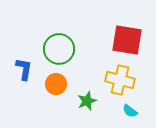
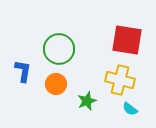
blue L-shape: moved 1 px left, 2 px down
cyan semicircle: moved 2 px up
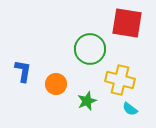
red square: moved 17 px up
green circle: moved 31 px right
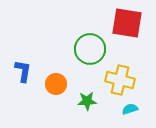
green star: rotated 18 degrees clockwise
cyan semicircle: rotated 126 degrees clockwise
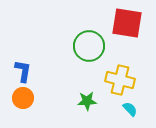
green circle: moved 1 px left, 3 px up
orange circle: moved 33 px left, 14 px down
cyan semicircle: rotated 63 degrees clockwise
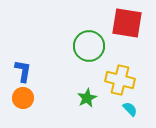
green star: moved 3 px up; rotated 24 degrees counterclockwise
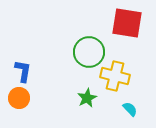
green circle: moved 6 px down
yellow cross: moved 5 px left, 4 px up
orange circle: moved 4 px left
